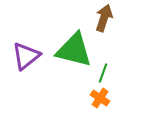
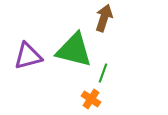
purple triangle: moved 2 px right; rotated 24 degrees clockwise
orange cross: moved 9 px left, 1 px down
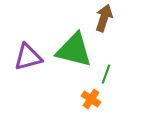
purple triangle: moved 1 px down
green line: moved 3 px right, 1 px down
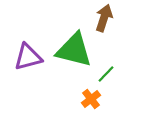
green line: rotated 24 degrees clockwise
orange cross: rotated 18 degrees clockwise
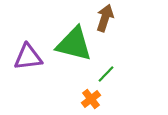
brown arrow: moved 1 px right
green triangle: moved 6 px up
purple triangle: rotated 8 degrees clockwise
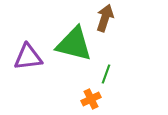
green line: rotated 24 degrees counterclockwise
orange cross: rotated 12 degrees clockwise
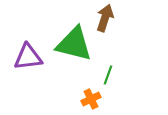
green line: moved 2 px right, 1 px down
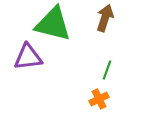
green triangle: moved 21 px left, 20 px up
green line: moved 1 px left, 5 px up
orange cross: moved 8 px right
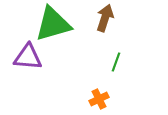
green triangle: rotated 30 degrees counterclockwise
purple triangle: rotated 12 degrees clockwise
green line: moved 9 px right, 8 px up
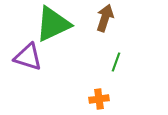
green triangle: rotated 9 degrees counterclockwise
purple triangle: rotated 12 degrees clockwise
orange cross: rotated 18 degrees clockwise
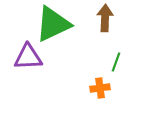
brown arrow: rotated 16 degrees counterclockwise
purple triangle: rotated 20 degrees counterclockwise
orange cross: moved 1 px right, 11 px up
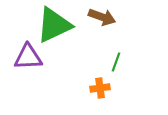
brown arrow: moved 3 px left, 1 px up; rotated 108 degrees clockwise
green triangle: moved 1 px right, 1 px down
